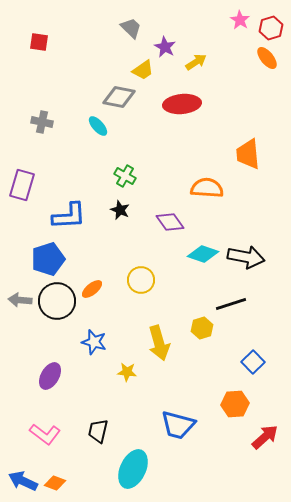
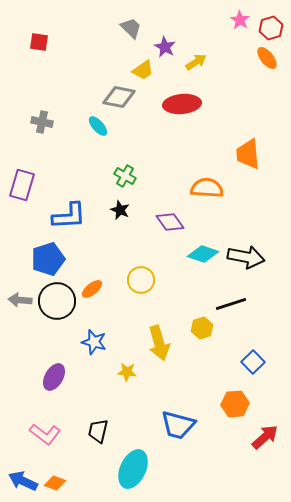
purple ellipse at (50, 376): moved 4 px right, 1 px down
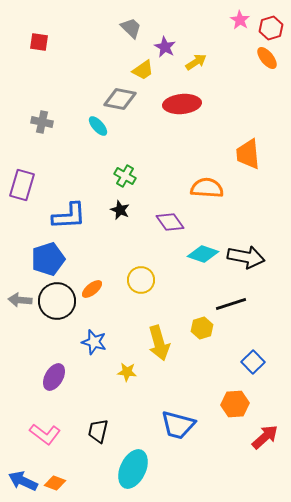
gray diamond at (119, 97): moved 1 px right, 2 px down
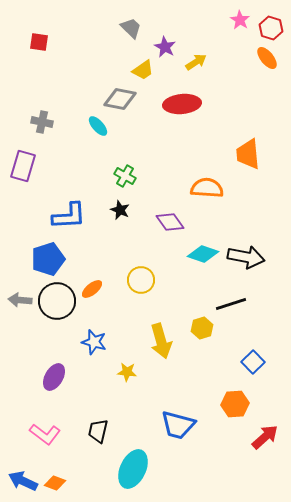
red hexagon at (271, 28): rotated 25 degrees counterclockwise
purple rectangle at (22, 185): moved 1 px right, 19 px up
yellow arrow at (159, 343): moved 2 px right, 2 px up
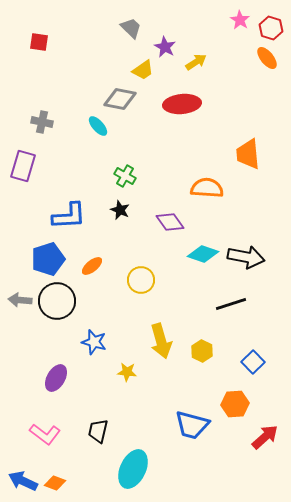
orange ellipse at (92, 289): moved 23 px up
yellow hexagon at (202, 328): moved 23 px down; rotated 15 degrees counterclockwise
purple ellipse at (54, 377): moved 2 px right, 1 px down
blue trapezoid at (178, 425): moved 14 px right
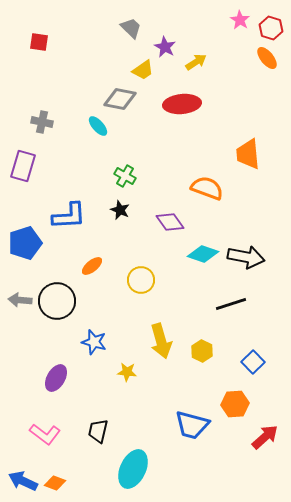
orange semicircle at (207, 188): rotated 16 degrees clockwise
blue pentagon at (48, 259): moved 23 px left, 16 px up
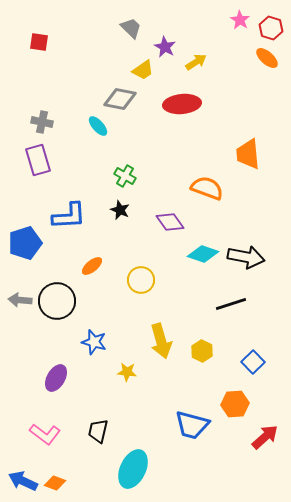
orange ellipse at (267, 58): rotated 10 degrees counterclockwise
purple rectangle at (23, 166): moved 15 px right, 6 px up; rotated 32 degrees counterclockwise
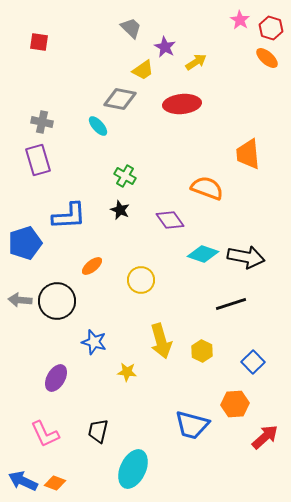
purple diamond at (170, 222): moved 2 px up
pink L-shape at (45, 434): rotated 28 degrees clockwise
